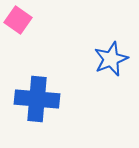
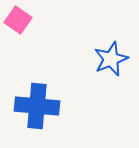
blue cross: moved 7 px down
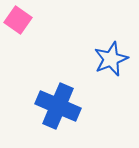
blue cross: moved 21 px right; rotated 18 degrees clockwise
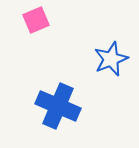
pink square: moved 18 px right; rotated 32 degrees clockwise
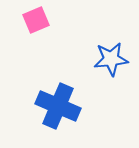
blue star: rotated 16 degrees clockwise
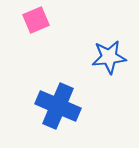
blue star: moved 2 px left, 2 px up
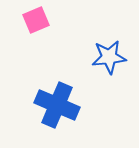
blue cross: moved 1 px left, 1 px up
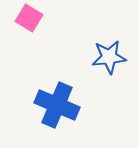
pink square: moved 7 px left, 2 px up; rotated 36 degrees counterclockwise
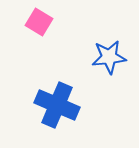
pink square: moved 10 px right, 4 px down
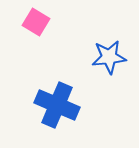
pink square: moved 3 px left
